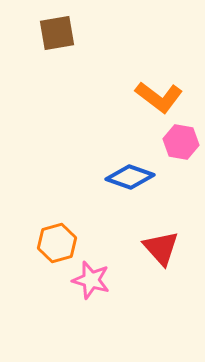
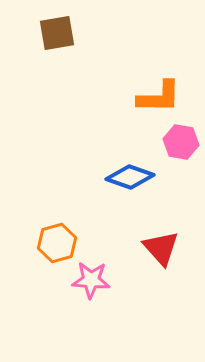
orange L-shape: rotated 36 degrees counterclockwise
pink star: rotated 12 degrees counterclockwise
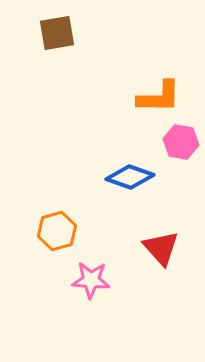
orange hexagon: moved 12 px up
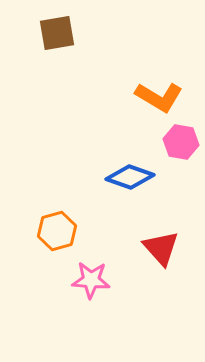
orange L-shape: rotated 30 degrees clockwise
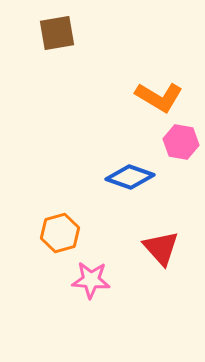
orange hexagon: moved 3 px right, 2 px down
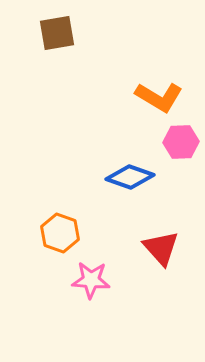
pink hexagon: rotated 12 degrees counterclockwise
orange hexagon: rotated 24 degrees counterclockwise
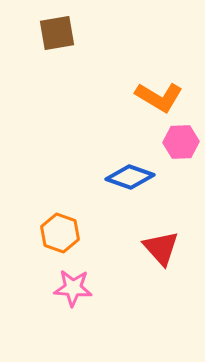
pink star: moved 18 px left, 8 px down
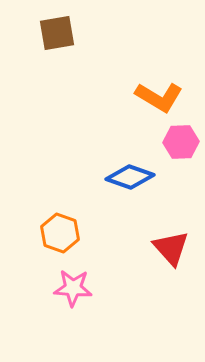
red triangle: moved 10 px right
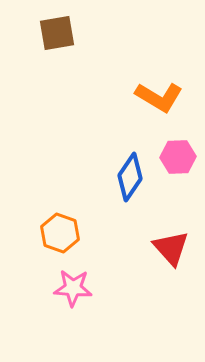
pink hexagon: moved 3 px left, 15 px down
blue diamond: rotated 75 degrees counterclockwise
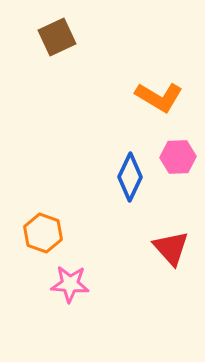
brown square: moved 4 px down; rotated 15 degrees counterclockwise
blue diamond: rotated 9 degrees counterclockwise
orange hexagon: moved 17 px left
pink star: moved 3 px left, 4 px up
